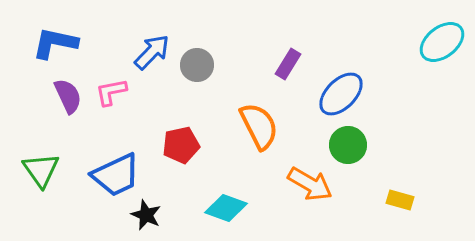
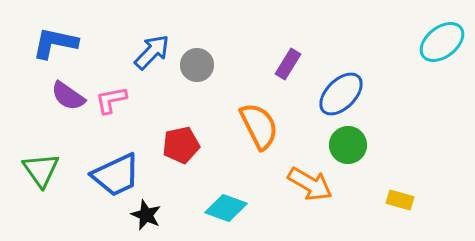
pink L-shape: moved 8 px down
purple semicircle: rotated 150 degrees clockwise
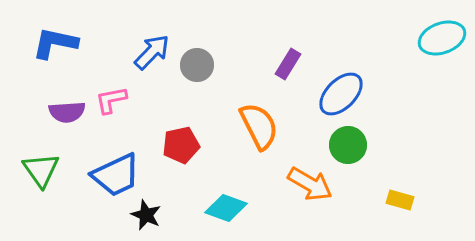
cyan ellipse: moved 4 px up; rotated 18 degrees clockwise
purple semicircle: moved 1 px left, 16 px down; rotated 39 degrees counterclockwise
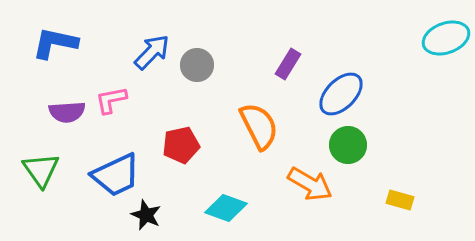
cyan ellipse: moved 4 px right
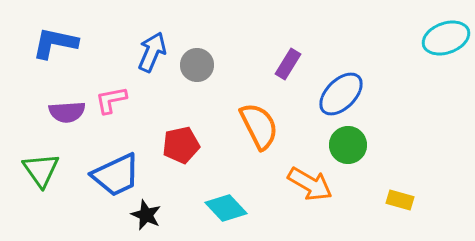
blue arrow: rotated 21 degrees counterclockwise
cyan diamond: rotated 27 degrees clockwise
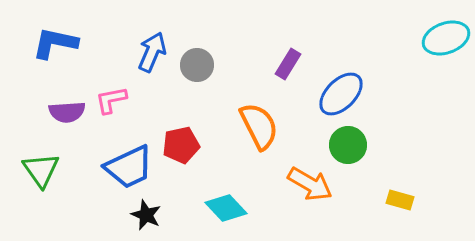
blue trapezoid: moved 13 px right, 8 px up
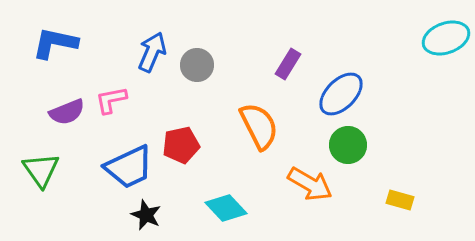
purple semicircle: rotated 18 degrees counterclockwise
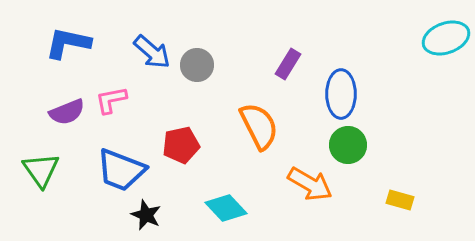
blue L-shape: moved 13 px right
blue arrow: rotated 108 degrees clockwise
blue ellipse: rotated 45 degrees counterclockwise
blue trapezoid: moved 8 px left, 3 px down; rotated 46 degrees clockwise
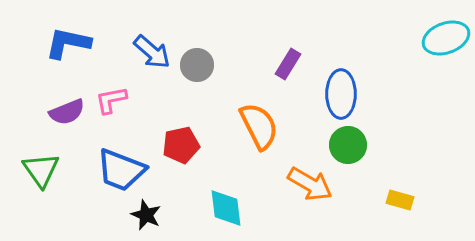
cyan diamond: rotated 36 degrees clockwise
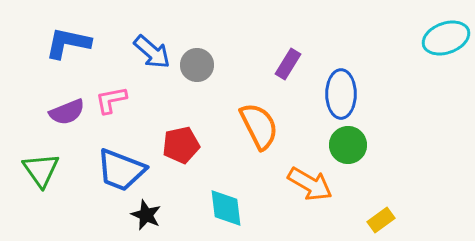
yellow rectangle: moved 19 px left, 20 px down; rotated 52 degrees counterclockwise
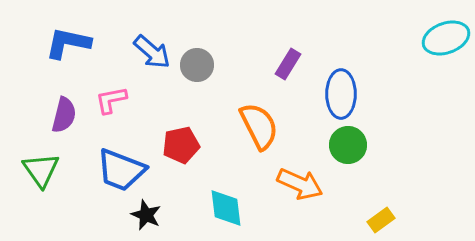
purple semicircle: moved 3 px left, 3 px down; rotated 54 degrees counterclockwise
orange arrow: moved 10 px left; rotated 6 degrees counterclockwise
